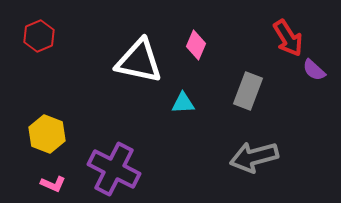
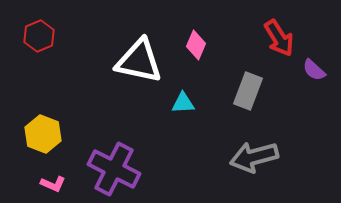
red arrow: moved 9 px left
yellow hexagon: moved 4 px left
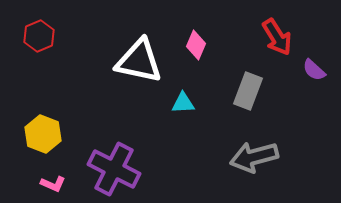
red arrow: moved 2 px left, 1 px up
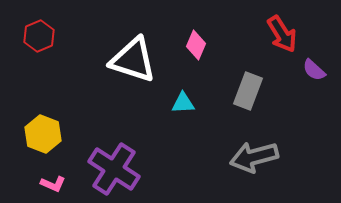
red arrow: moved 5 px right, 3 px up
white triangle: moved 6 px left, 1 px up; rotated 6 degrees clockwise
purple cross: rotated 6 degrees clockwise
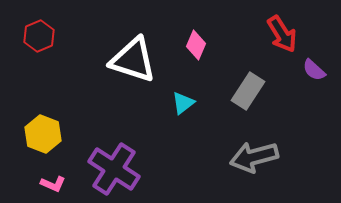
gray rectangle: rotated 12 degrees clockwise
cyan triangle: rotated 35 degrees counterclockwise
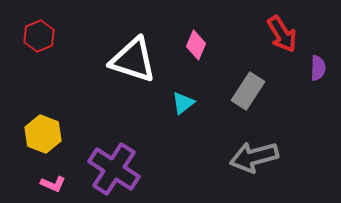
purple semicircle: moved 4 px right, 2 px up; rotated 130 degrees counterclockwise
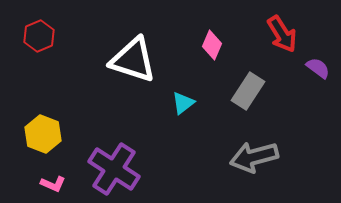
pink diamond: moved 16 px right
purple semicircle: rotated 55 degrees counterclockwise
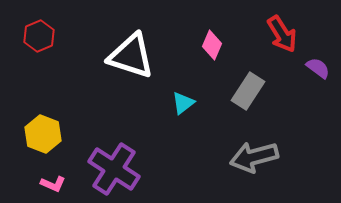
white triangle: moved 2 px left, 4 px up
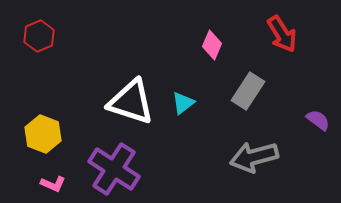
white triangle: moved 46 px down
purple semicircle: moved 52 px down
